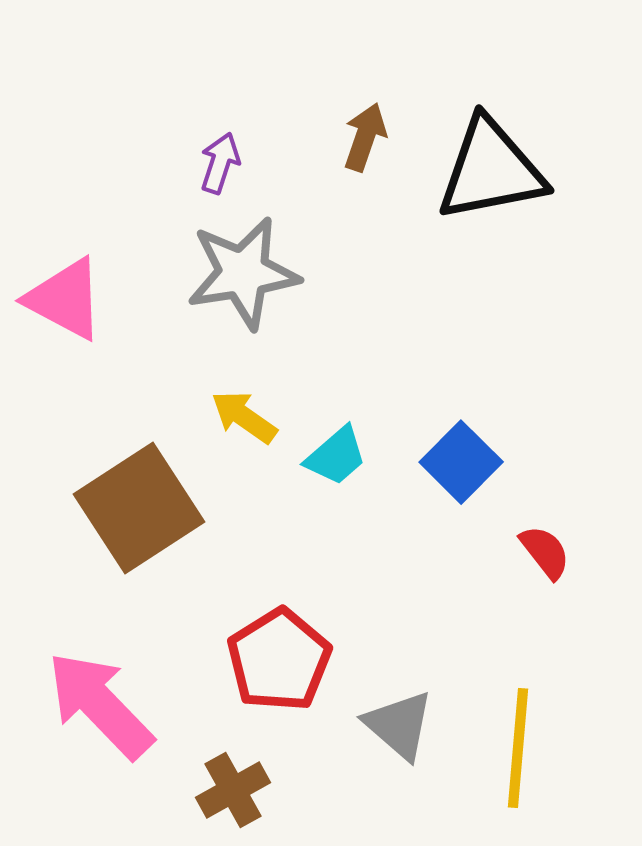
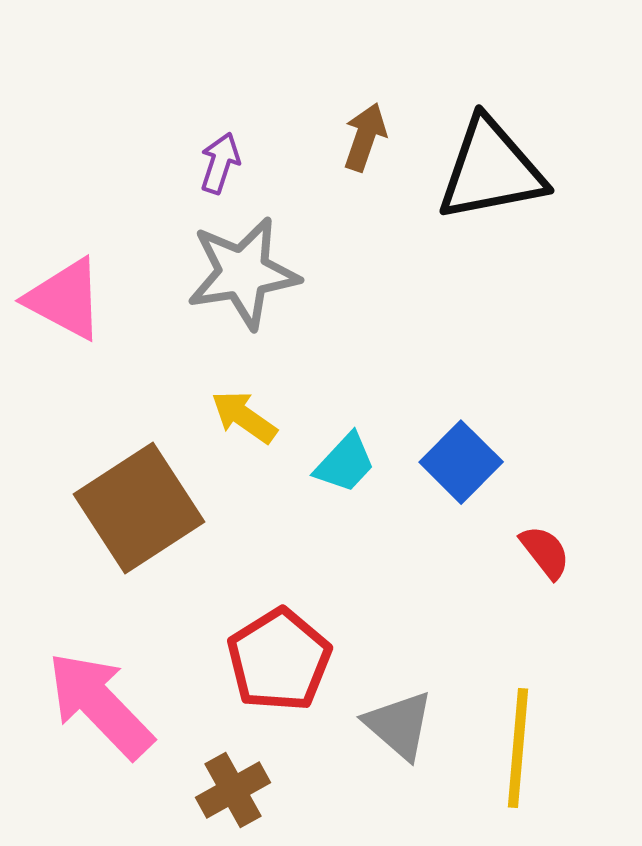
cyan trapezoid: moved 9 px right, 7 px down; rotated 6 degrees counterclockwise
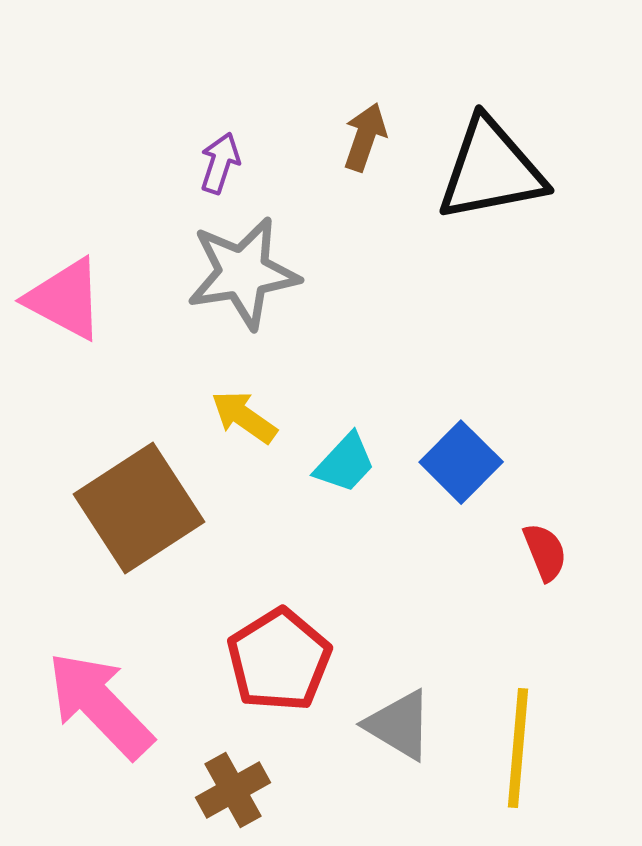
red semicircle: rotated 16 degrees clockwise
gray triangle: rotated 10 degrees counterclockwise
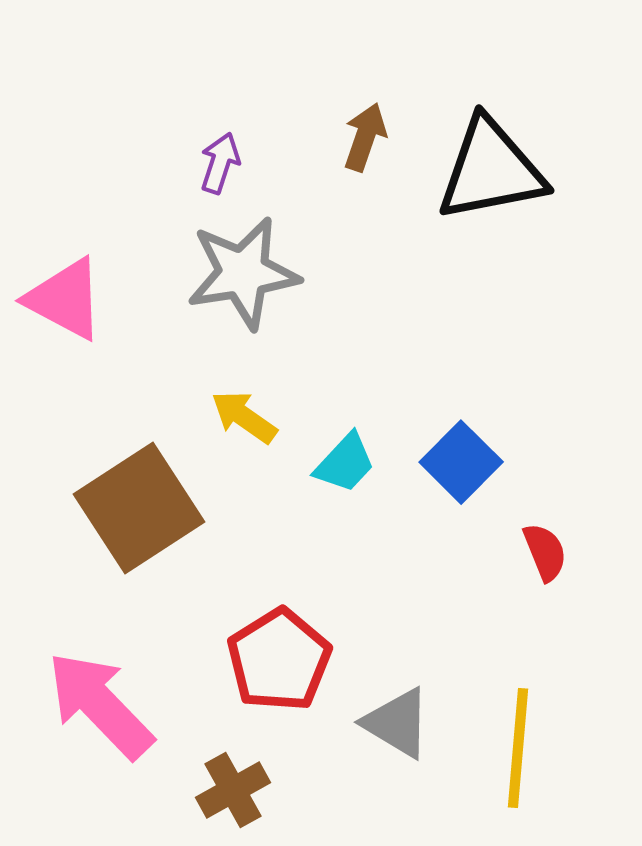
gray triangle: moved 2 px left, 2 px up
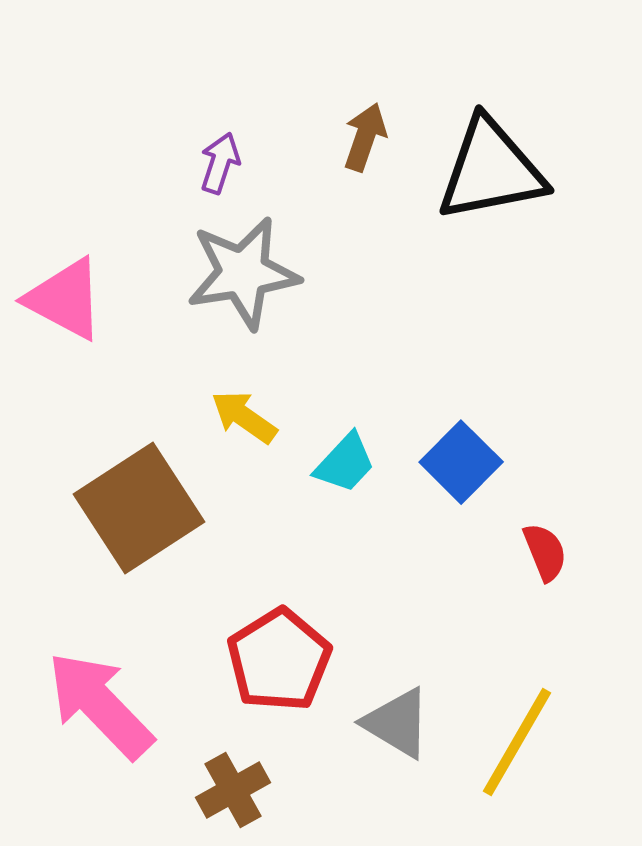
yellow line: moved 1 px left, 6 px up; rotated 25 degrees clockwise
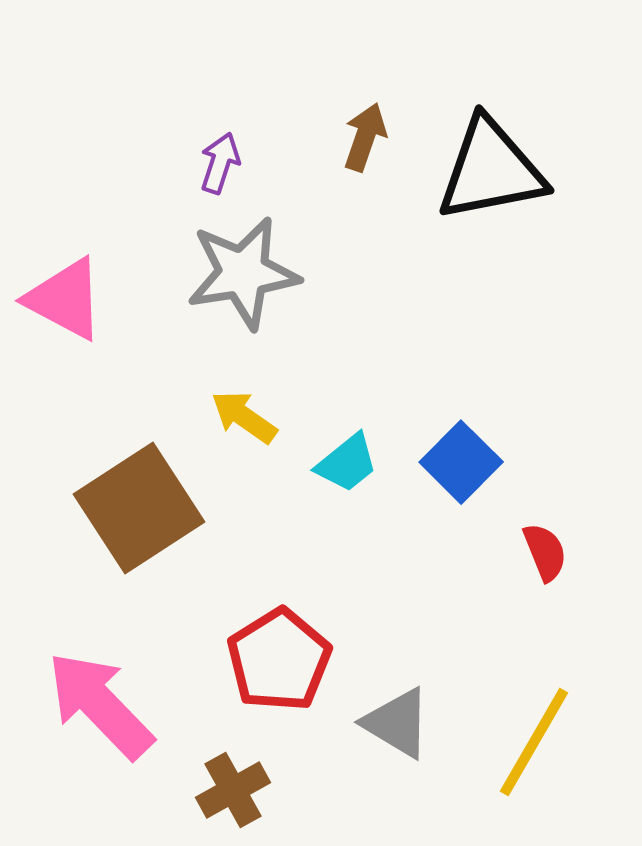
cyan trapezoid: moved 2 px right; rotated 8 degrees clockwise
yellow line: moved 17 px right
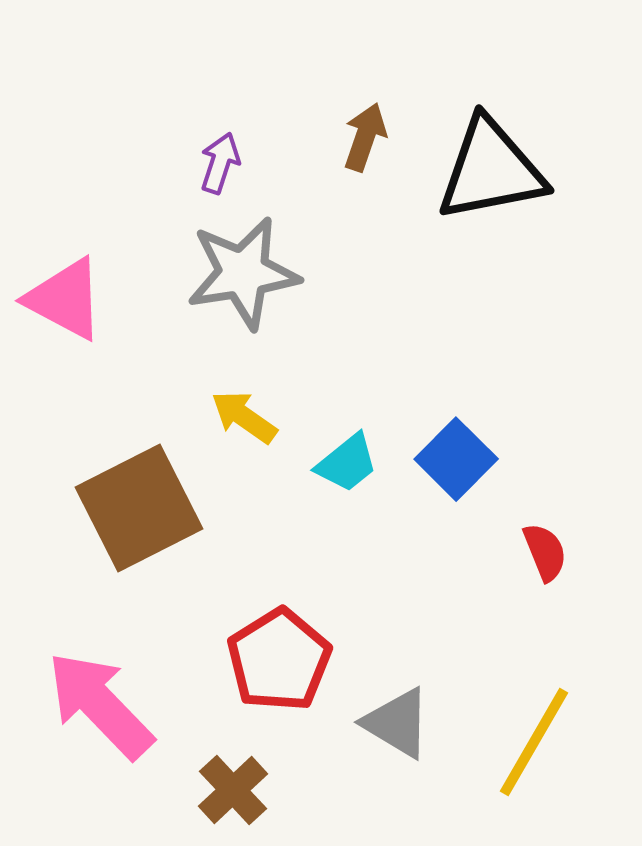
blue square: moved 5 px left, 3 px up
brown square: rotated 6 degrees clockwise
brown cross: rotated 14 degrees counterclockwise
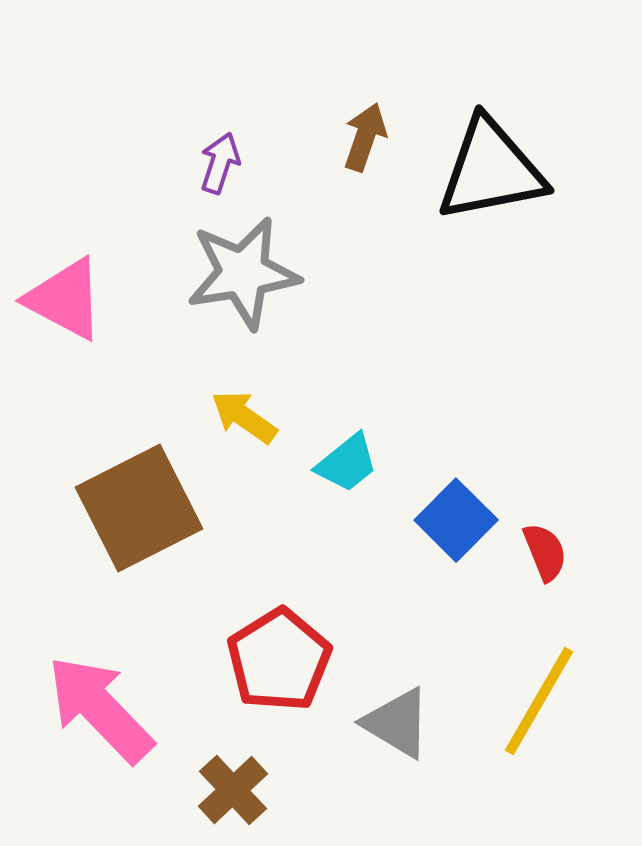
blue square: moved 61 px down
pink arrow: moved 4 px down
yellow line: moved 5 px right, 41 px up
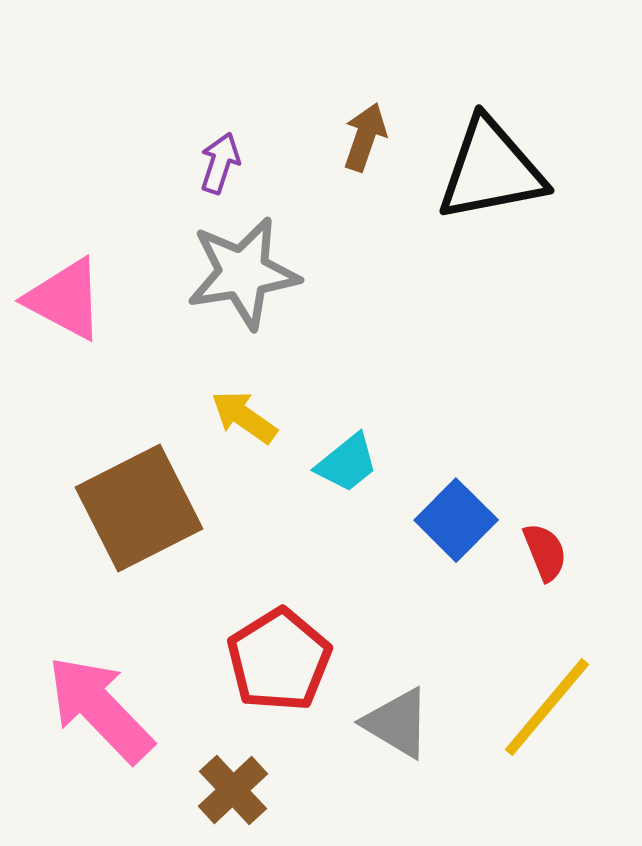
yellow line: moved 8 px right, 6 px down; rotated 10 degrees clockwise
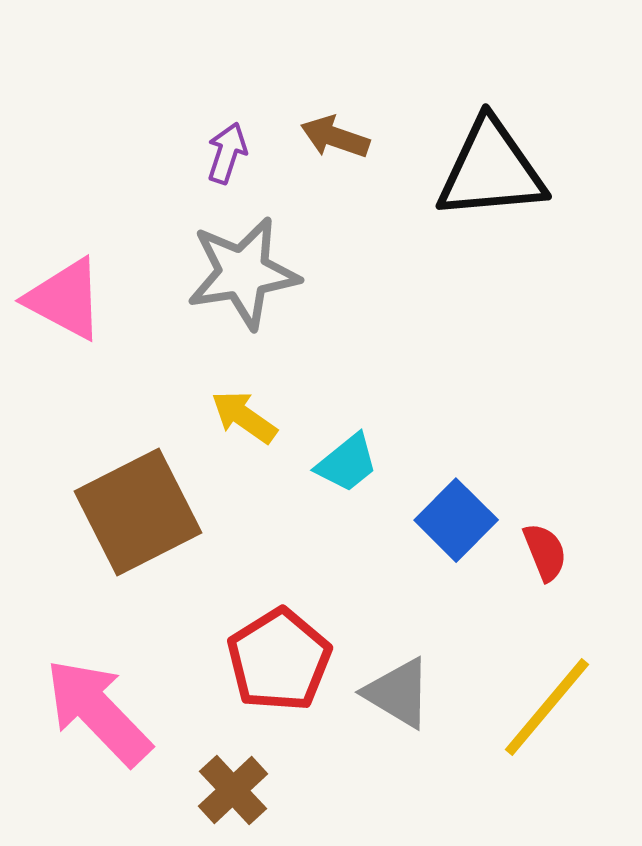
brown arrow: moved 30 px left; rotated 90 degrees counterclockwise
purple arrow: moved 7 px right, 10 px up
black triangle: rotated 6 degrees clockwise
brown square: moved 1 px left, 4 px down
pink arrow: moved 2 px left, 3 px down
gray triangle: moved 1 px right, 30 px up
